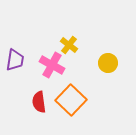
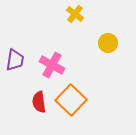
yellow cross: moved 6 px right, 31 px up
yellow circle: moved 20 px up
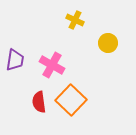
yellow cross: moved 6 px down; rotated 12 degrees counterclockwise
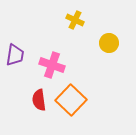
yellow circle: moved 1 px right
purple trapezoid: moved 5 px up
pink cross: rotated 10 degrees counterclockwise
red semicircle: moved 2 px up
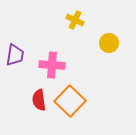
pink cross: rotated 15 degrees counterclockwise
orange square: moved 1 px left, 1 px down
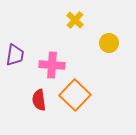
yellow cross: rotated 18 degrees clockwise
orange square: moved 5 px right, 6 px up
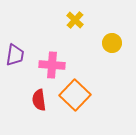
yellow circle: moved 3 px right
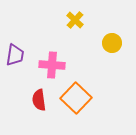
orange square: moved 1 px right, 3 px down
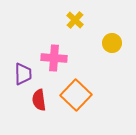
purple trapezoid: moved 8 px right, 19 px down; rotated 10 degrees counterclockwise
pink cross: moved 2 px right, 7 px up
orange square: moved 3 px up
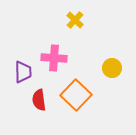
yellow circle: moved 25 px down
purple trapezoid: moved 2 px up
